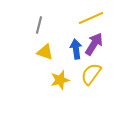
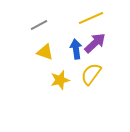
gray line: rotated 48 degrees clockwise
purple arrow: moved 1 px right, 1 px up; rotated 15 degrees clockwise
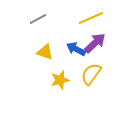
gray line: moved 1 px left, 6 px up
blue arrow: rotated 54 degrees counterclockwise
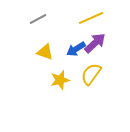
blue arrow: rotated 60 degrees counterclockwise
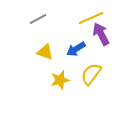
purple arrow: moved 6 px right, 9 px up; rotated 75 degrees counterclockwise
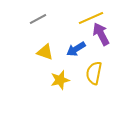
yellow semicircle: moved 3 px right, 1 px up; rotated 25 degrees counterclockwise
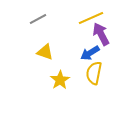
blue arrow: moved 14 px right, 4 px down
yellow star: rotated 18 degrees counterclockwise
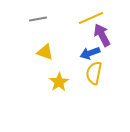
gray line: rotated 18 degrees clockwise
purple arrow: moved 1 px right, 1 px down
blue arrow: rotated 12 degrees clockwise
yellow star: moved 1 px left, 2 px down
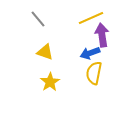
gray line: rotated 60 degrees clockwise
purple arrow: rotated 20 degrees clockwise
yellow star: moved 9 px left
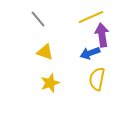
yellow line: moved 1 px up
yellow semicircle: moved 3 px right, 6 px down
yellow star: moved 1 px down; rotated 12 degrees clockwise
